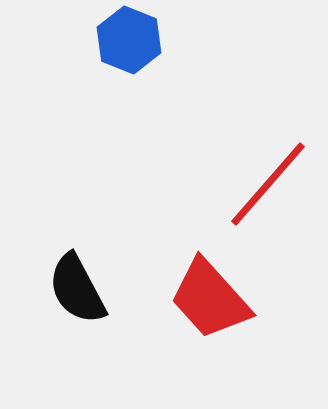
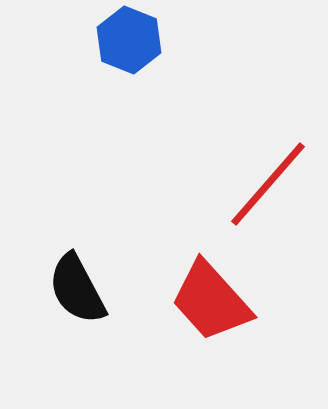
red trapezoid: moved 1 px right, 2 px down
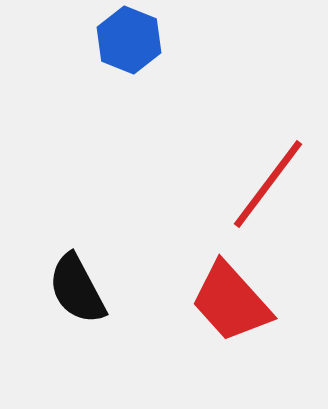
red line: rotated 4 degrees counterclockwise
red trapezoid: moved 20 px right, 1 px down
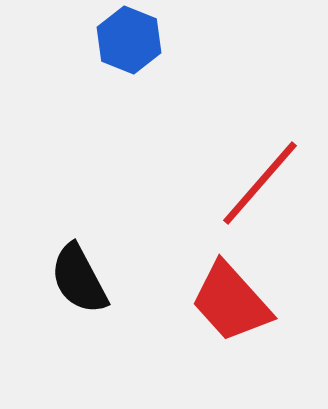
red line: moved 8 px left, 1 px up; rotated 4 degrees clockwise
black semicircle: moved 2 px right, 10 px up
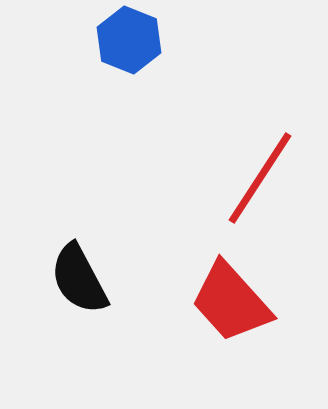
red line: moved 5 px up; rotated 8 degrees counterclockwise
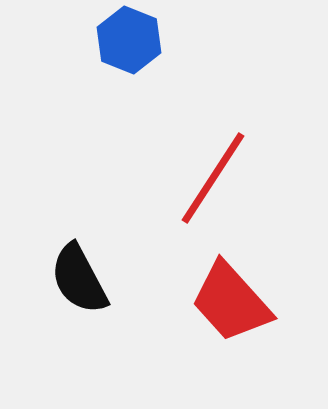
red line: moved 47 px left
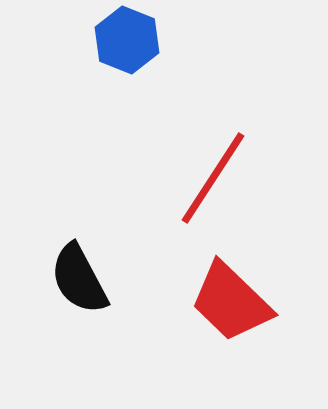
blue hexagon: moved 2 px left
red trapezoid: rotated 4 degrees counterclockwise
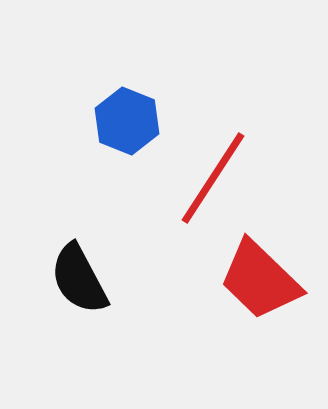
blue hexagon: moved 81 px down
red trapezoid: moved 29 px right, 22 px up
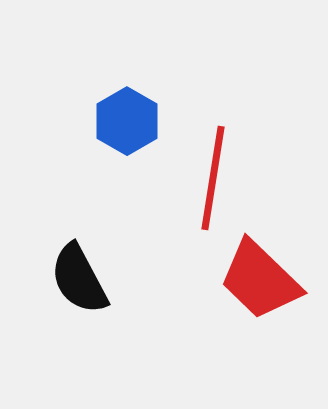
blue hexagon: rotated 8 degrees clockwise
red line: rotated 24 degrees counterclockwise
